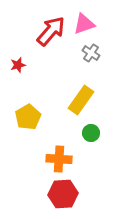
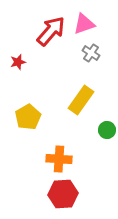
red star: moved 3 px up
green circle: moved 16 px right, 3 px up
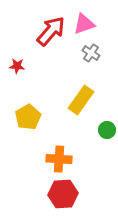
red star: moved 1 px left, 4 px down; rotated 21 degrees clockwise
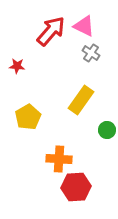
pink triangle: moved 2 px down; rotated 45 degrees clockwise
red hexagon: moved 13 px right, 7 px up
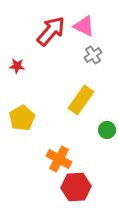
gray cross: moved 2 px right, 2 px down; rotated 24 degrees clockwise
yellow pentagon: moved 6 px left, 1 px down
orange cross: rotated 25 degrees clockwise
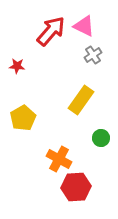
yellow pentagon: moved 1 px right
green circle: moved 6 px left, 8 px down
